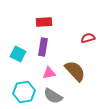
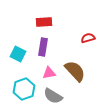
cyan hexagon: moved 3 px up; rotated 10 degrees counterclockwise
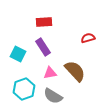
purple rectangle: rotated 42 degrees counterclockwise
pink triangle: moved 1 px right
